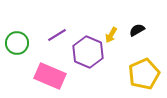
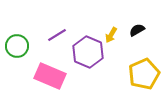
green circle: moved 3 px down
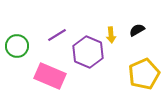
yellow arrow: rotated 35 degrees counterclockwise
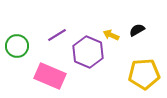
yellow arrow: rotated 119 degrees clockwise
yellow pentagon: rotated 20 degrees clockwise
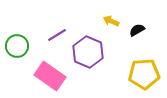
yellow arrow: moved 14 px up
pink rectangle: rotated 12 degrees clockwise
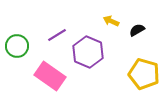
yellow pentagon: rotated 20 degrees clockwise
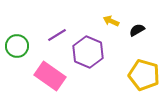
yellow pentagon: moved 1 px down
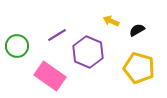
yellow pentagon: moved 5 px left, 7 px up
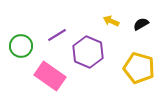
black semicircle: moved 4 px right, 6 px up
green circle: moved 4 px right
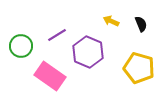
black semicircle: rotated 98 degrees clockwise
